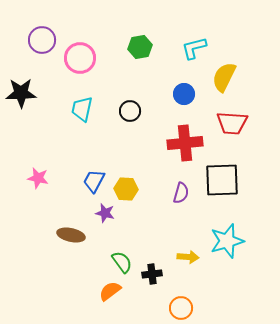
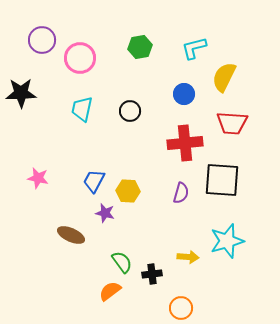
black square: rotated 6 degrees clockwise
yellow hexagon: moved 2 px right, 2 px down
brown ellipse: rotated 12 degrees clockwise
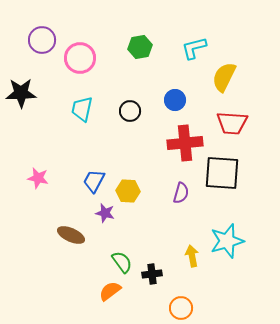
blue circle: moved 9 px left, 6 px down
black square: moved 7 px up
yellow arrow: moved 4 px right, 1 px up; rotated 105 degrees counterclockwise
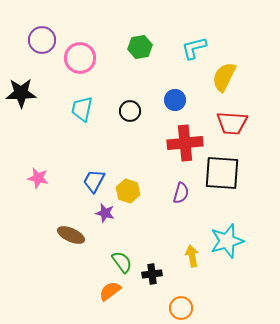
yellow hexagon: rotated 15 degrees clockwise
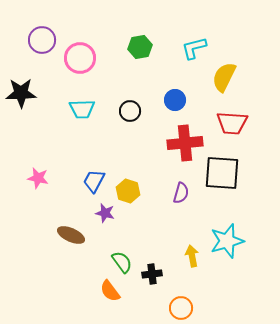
cyan trapezoid: rotated 104 degrees counterclockwise
orange semicircle: rotated 90 degrees counterclockwise
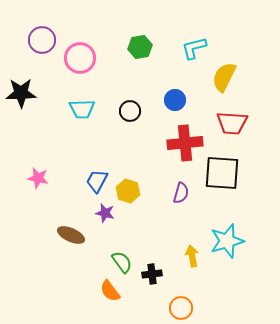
blue trapezoid: moved 3 px right
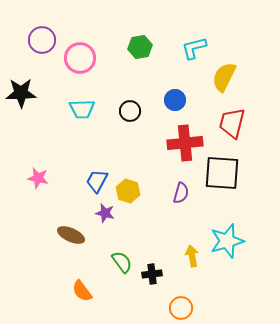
red trapezoid: rotated 100 degrees clockwise
orange semicircle: moved 28 px left
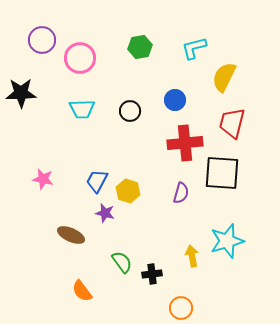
pink star: moved 5 px right, 1 px down
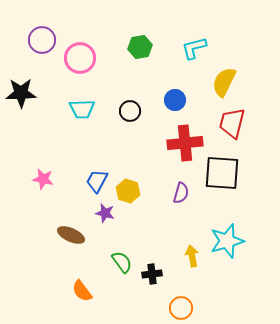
yellow semicircle: moved 5 px down
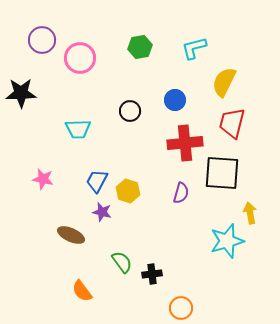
cyan trapezoid: moved 4 px left, 20 px down
purple star: moved 3 px left, 1 px up
yellow arrow: moved 58 px right, 43 px up
